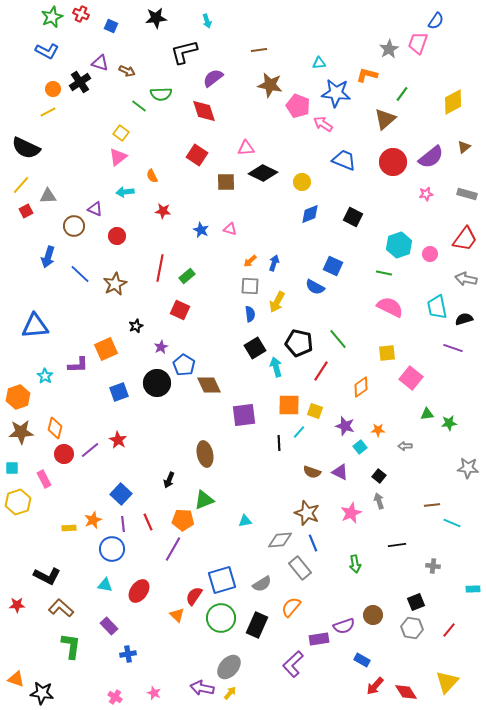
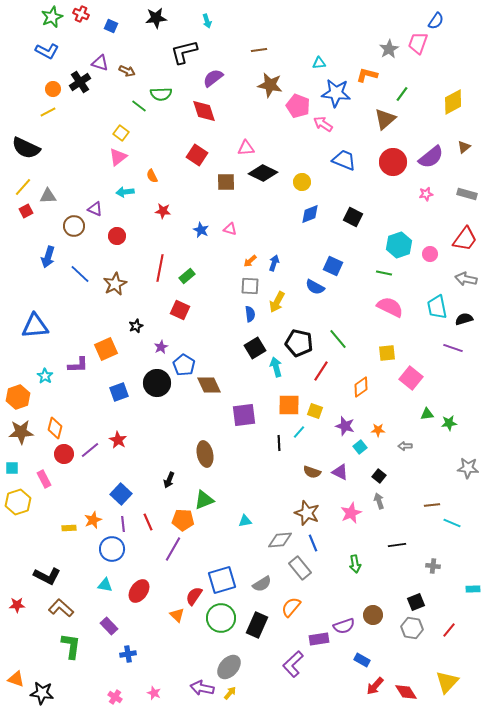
yellow line at (21, 185): moved 2 px right, 2 px down
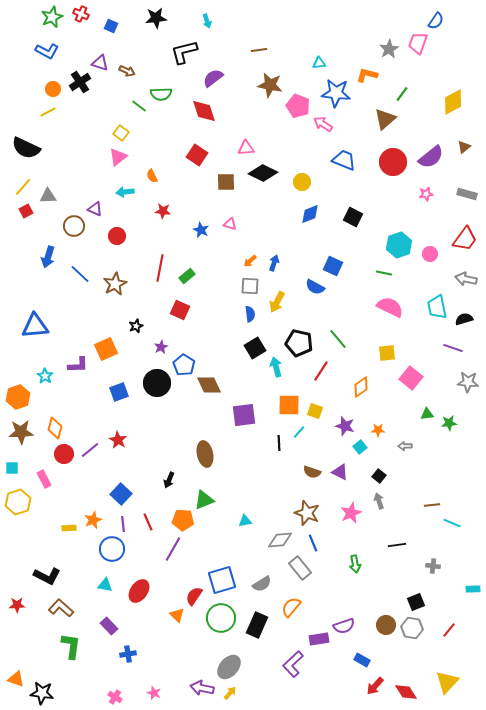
pink triangle at (230, 229): moved 5 px up
gray star at (468, 468): moved 86 px up
brown circle at (373, 615): moved 13 px right, 10 px down
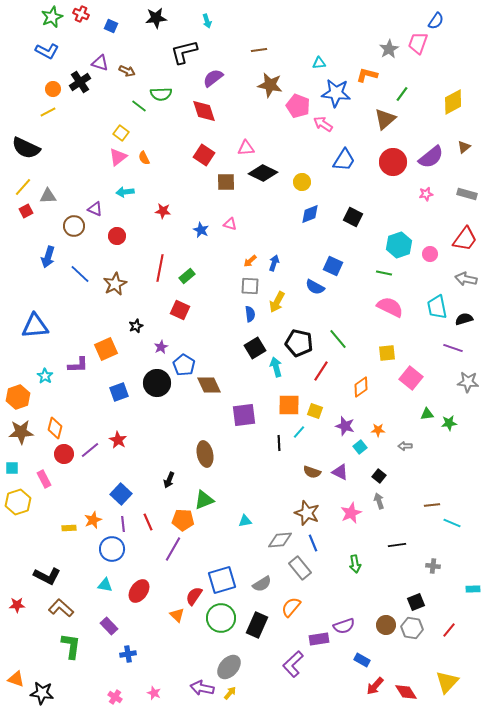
red square at (197, 155): moved 7 px right
blue trapezoid at (344, 160): rotated 100 degrees clockwise
orange semicircle at (152, 176): moved 8 px left, 18 px up
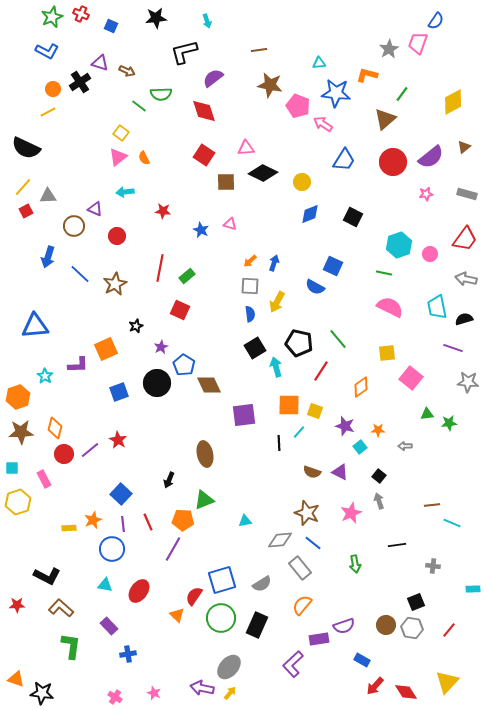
blue line at (313, 543): rotated 30 degrees counterclockwise
orange semicircle at (291, 607): moved 11 px right, 2 px up
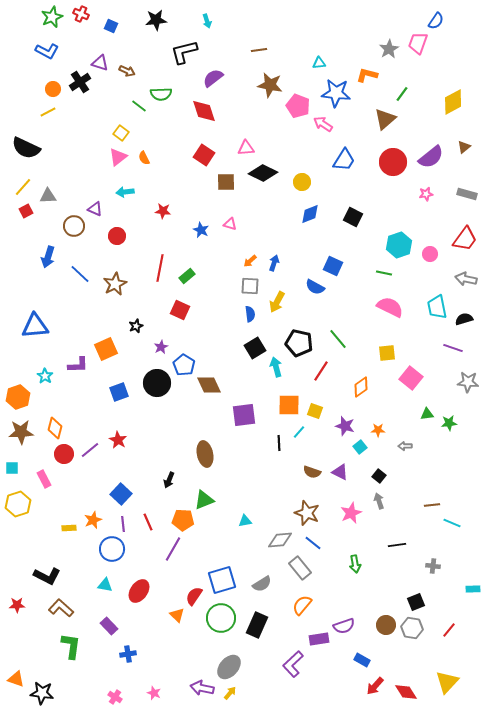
black star at (156, 18): moved 2 px down
yellow hexagon at (18, 502): moved 2 px down
